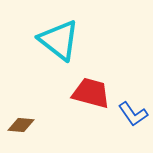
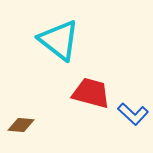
blue L-shape: rotated 12 degrees counterclockwise
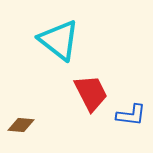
red trapezoid: rotated 48 degrees clockwise
blue L-shape: moved 2 px left, 1 px down; rotated 36 degrees counterclockwise
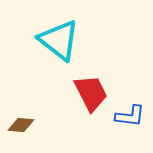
blue L-shape: moved 1 px left, 1 px down
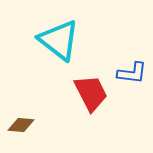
blue L-shape: moved 2 px right, 43 px up
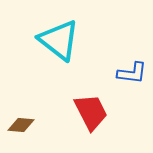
red trapezoid: moved 19 px down
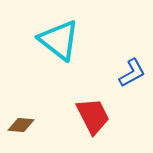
blue L-shape: rotated 36 degrees counterclockwise
red trapezoid: moved 2 px right, 4 px down
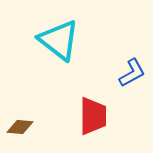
red trapezoid: rotated 27 degrees clockwise
brown diamond: moved 1 px left, 2 px down
